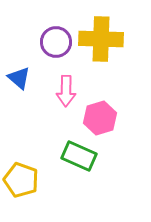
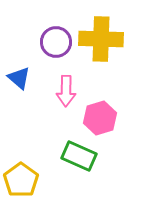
yellow pentagon: rotated 16 degrees clockwise
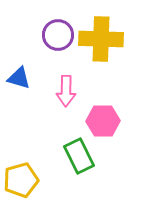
purple circle: moved 2 px right, 7 px up
blue triangle: rotated 25 degrees counterclockwise
pink hexagon: moved 3 px right, 3 px down; rotated 16 degrees clockwise
green rectangle: rotated 40 degrees clockwise
yellow pentagon: rotated 20 degrees clockwise
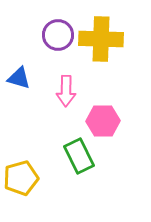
yellow pentagon: moved 2 px up
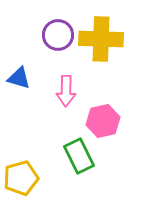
pink hexagon: rotated 12 degrees counterclockwise
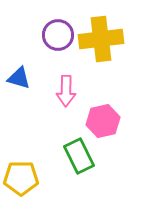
yellow cross: rotated 9 degrees counterclockwise
yellow pentagon: rotated 16 degrees clockwise
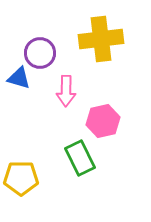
purple circle: moved 18 px left, 18 px down
green rectangle: moved 1 px right, 2 px down
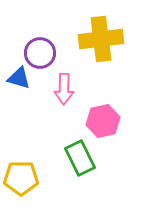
pink arrow: moved 2 px left, 2 px up
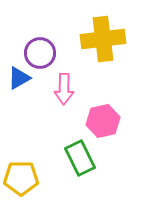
yellow cross: moved 2 px right
blue triangle: rotated 45 degrees counterclockwise
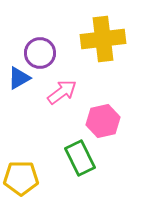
pink arrow: moved 2 px left, 3 px down; rotated 128 degrees counterclockwise
